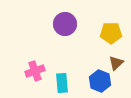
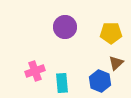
purple circle: moved 3 px down
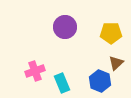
cyan rectangle: rotated 18 degrees counterclockwise
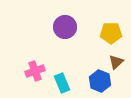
brown triangle: moved 1 px up
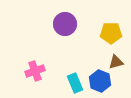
purple circle: moved 3 px up
brown triangle: rotated 28 degrees clockwise
cyan rectangle: moved 13 px right
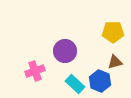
purple circle: moved 27 px down
yellow pentagon: moved 2 px right, 1 px up
brown triangle: moved 1 px left
cyan rectangle: moved 1 px down; rotated 24 degrees counterclockwise
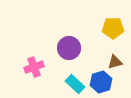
yellow pentagon: moved 4 px up
purple circle: moved 4 px right, 3 px up
pink cross: moved 1 px left, 4 px up
blue hexagon: moved 1 px right, 1 px down; rotated 20 degrees clockwise
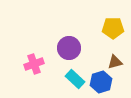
pink cross: moved 3 px up
cyan rectangle: moved 5 px up
